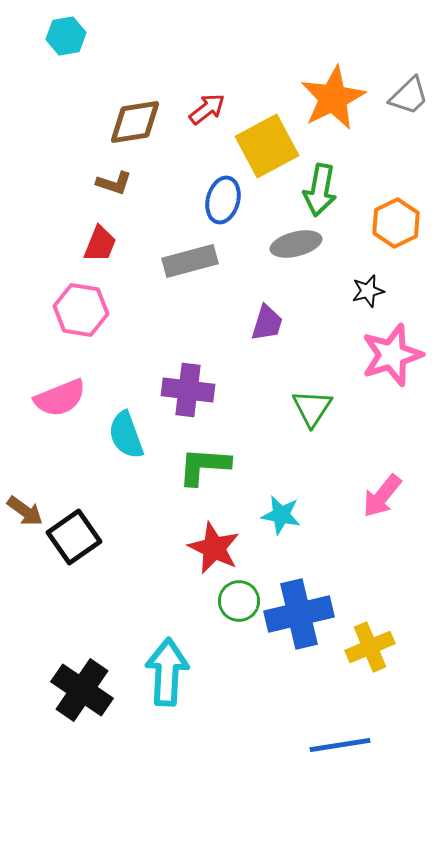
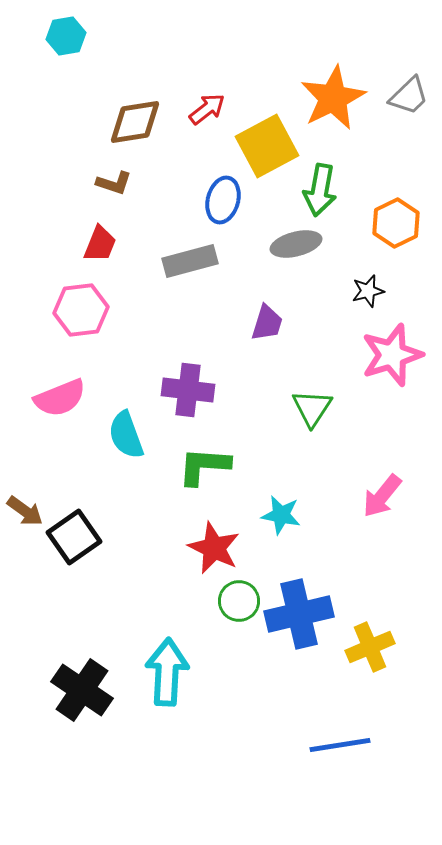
pink hexagon: rotated 16 degrees counterclockwise
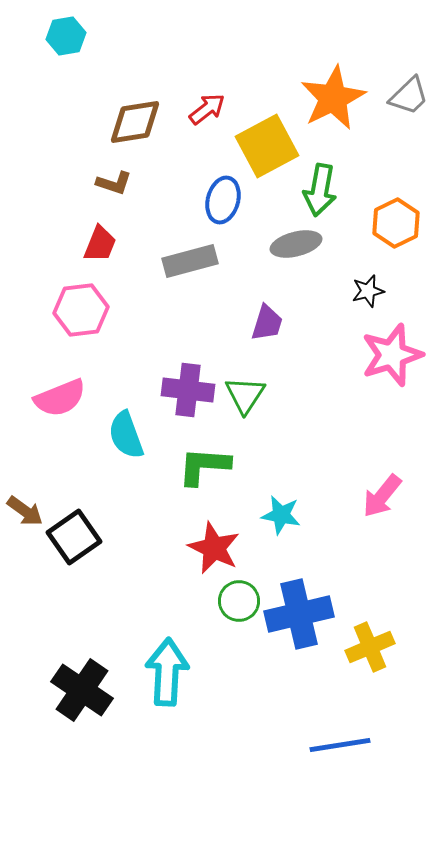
green triangle: moved 67 px left, 13 px up
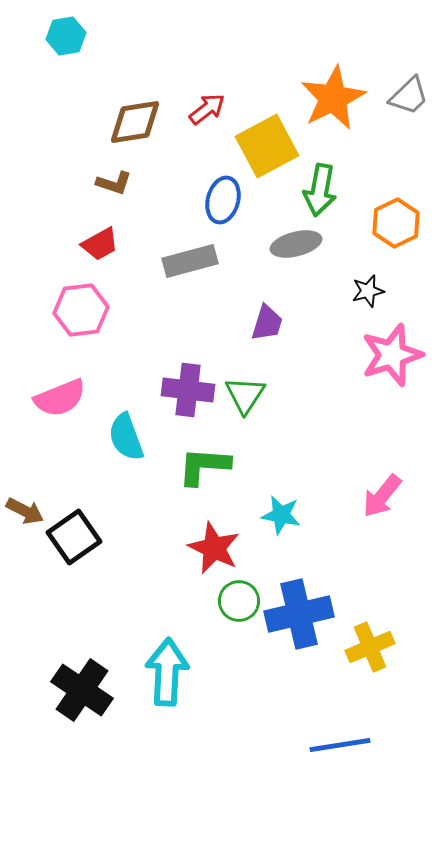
red trapezoid: rotated 39 degrees clockwise
cyan semicircle: moved 2 px down
brown arrow: rotated 9 degrees counterclockwise
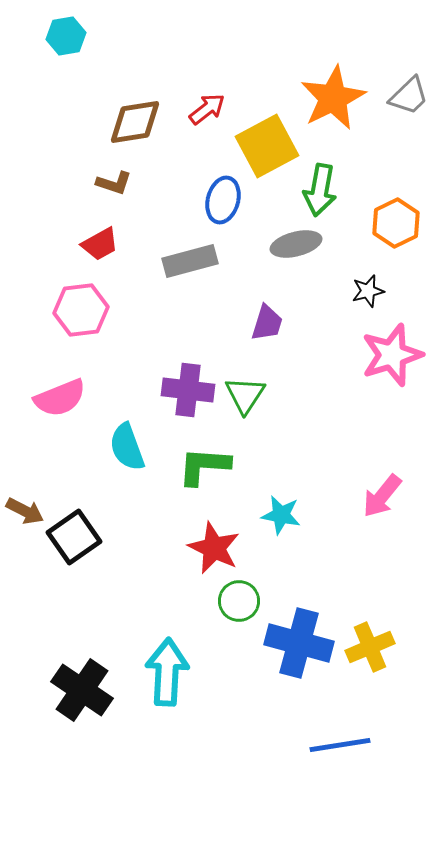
cyan semicircle: moved 1 px right, 10 px down
blue cross: moved 29 px down; rotated 28 degrees clockwise
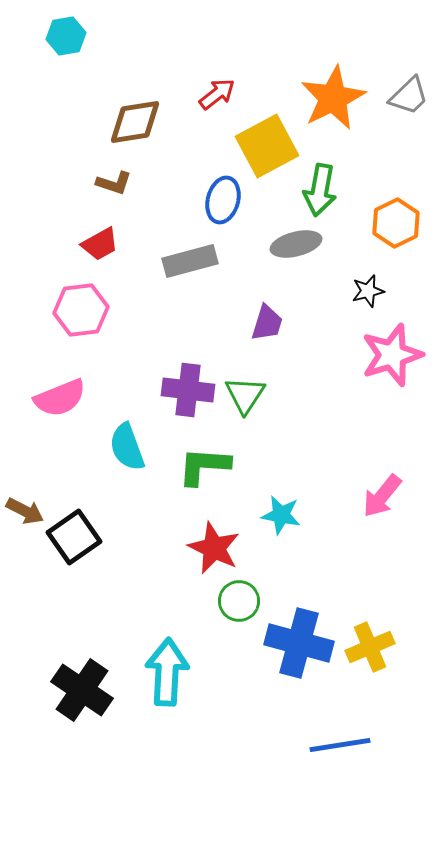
red arrow: moved 10 px right, 15 px up
